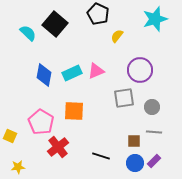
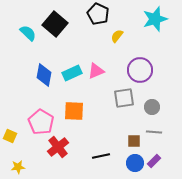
black line: rotated 30 degrees counterclockwise
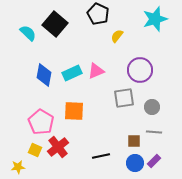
yellow square: moved 25 px right, 14 px down
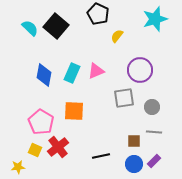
black square: moved 1 px right, 2 px down
cyan semicircle: moved 2 px right, 5 px up
cyan rectangle: rotated 42 degrees counterclockwise
blue circle: moved 1 px left, 1 px down
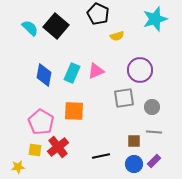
yellow semicircle: rotated 144 degrees counterclockwise
yellow square: rotated 16 degrees counterclockwise
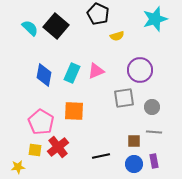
purple rectangle: rotated 56 degrees counterclockwise
